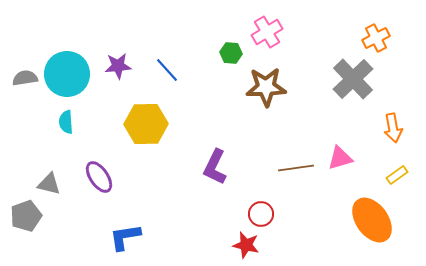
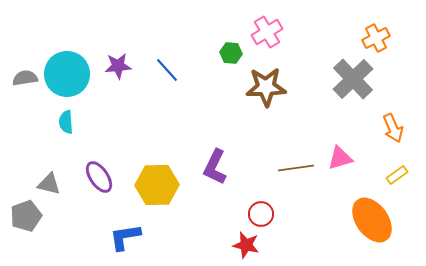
yellow hexagon: moved 11 px right, 61 px down
orange arrow: rotated 12 degrees counterclockwise
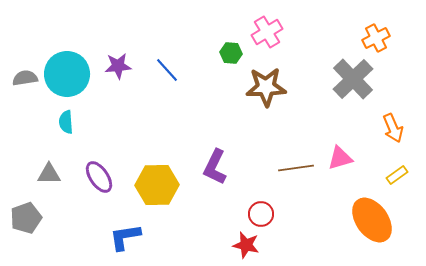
gray triangle: moved 10 px up; rotated 15 degrees counterclockwise
gray pentagon: moved 2 px down
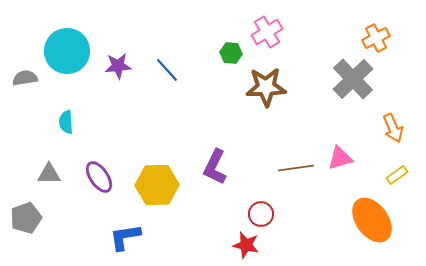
cyan circle: moved 23 px up
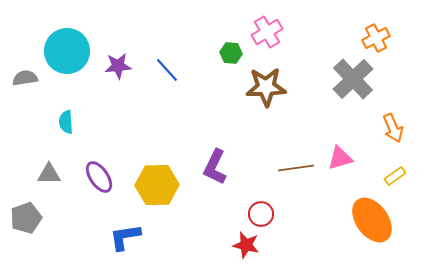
yellow rectangle: moved 2 px left, 1 px down
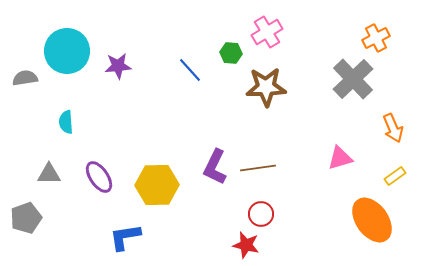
blue line: moved 23 px right
brown line: moved 38 px left
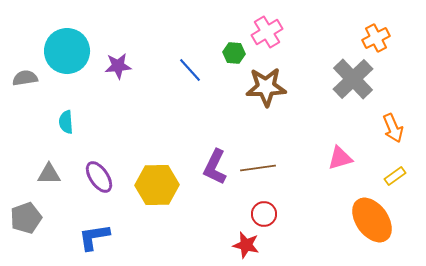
green hexagon: moved 3 px right
red circle: moved 3 px right
blue L-shape: moved 31 px left
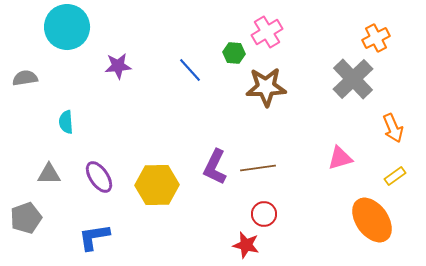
cyan circle: moved 24 px up
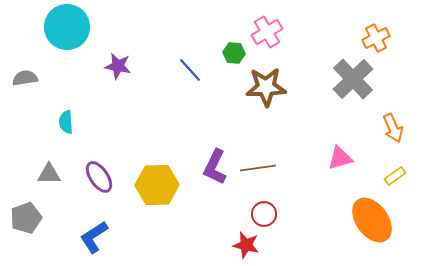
purple star: rotated 16 degrees clockwise
blue L-shape: rotated 24 degrees counterclockwise
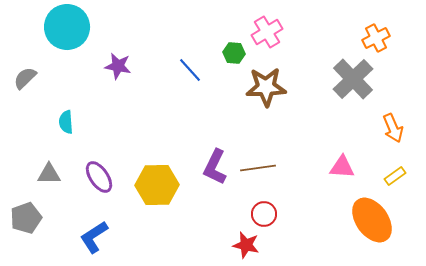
gray semicircle: rotated 35 degrees counterclockwise
pink triangle: moved 2 px right, 9 px down; rotated 20 degrees clockwise
